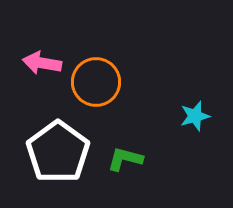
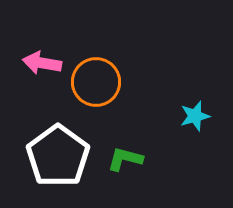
white pentagon: moved 4 px down
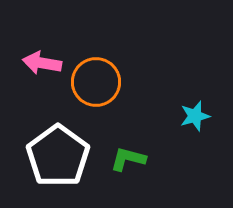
green L-shape: moved 3 px right
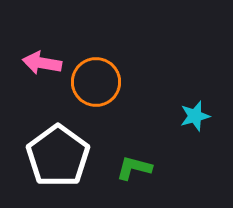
green L-shape: moved 6 px right, 9 px down
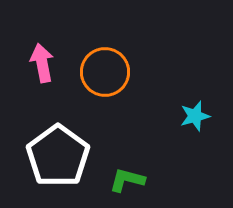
pink arrow: rotated 69 degrees clockwise
orange circle: moved 9 px right, 10 px up
green L-shape: moved 7 px left, 12 px down
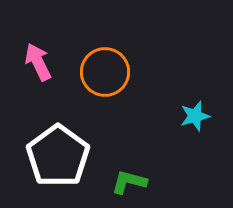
pink arrow: moved 4 px left, 1 px up; rotated 15 degrees counterclockwise
green L-shape: moved 2 px right, 2 px down
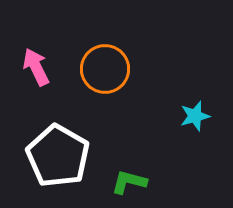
pink arrow: moved 2 px left, 5 px down
orange circle: moved 3 px up
white pentagon: rotated 6 degrees counterclockwise
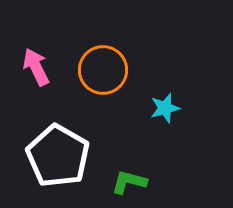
orange circle: moved 2 px left, 1 px down
cyan star: moved 30 px left, 8 px up
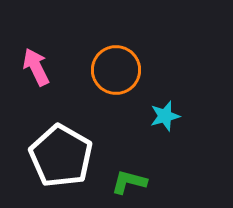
orange circle: moved 13 px right
cyan star: moved 8 px down
white pentagon: moved 3 px right
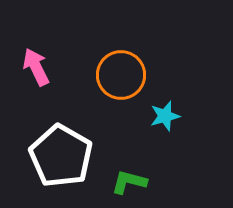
orange circle: moved 5 px right, 5 px down
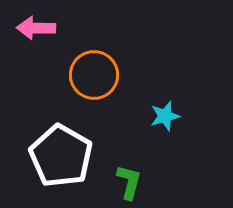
pink arrow: moved 39 px up; rotated 63 degrees counterclockwise
orange circle: moved 27 px left
green L-shape: rotated 90 degrees clockwise
